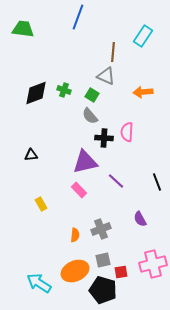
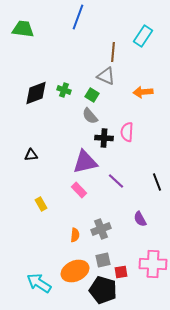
pink cross: rotated 16 degrees clockwise
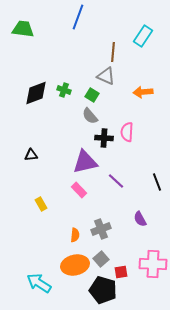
gray square: moved 2 px left, 1 px up; rotated 28 degrees counterclockwise
orange ellipse: moved 6 px up; rotated 12 degrees clockwise
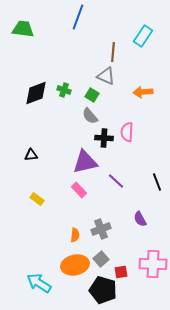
yellow rectangle: moved 4 px left, 5 px up; rotated 24 degrees counterclockwise
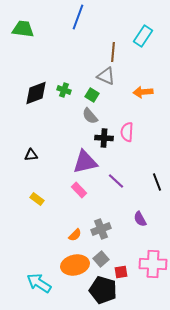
orange semicircle: rotated 40 degrees clockwise
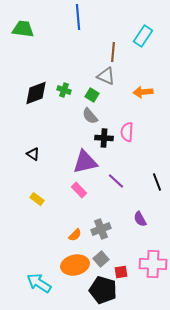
blue line: rotated 25 degrees counterclockwise
black triangle: moved 2 px right, 1 px up; rotated 40 degrees clockwise
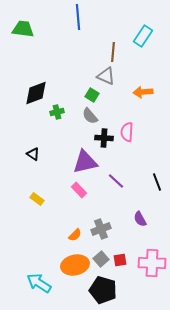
green cross: moved 7 px left, 22 px down; rotated 32 degrees counterclockwise
pink cross: moved 1 px left, 1 px up
red square: moved 1 px left, 12 px up
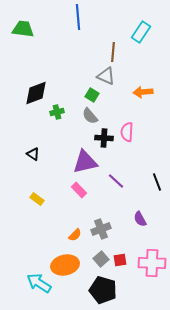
cyan rectangle: moved 2 px left, 4 px up
orange ellipse: moved 10 px left
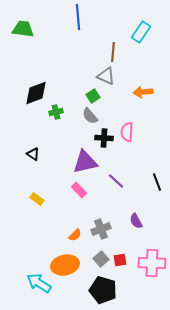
green square: moved 1 px right, 1 px down; rotated 24 degrees clockwise
green cross: moved 1 px left
purple semicircle: moved 4 px left, 2 px down
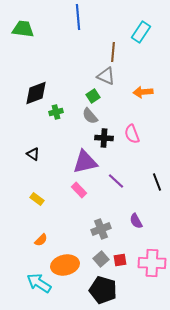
pink semicircle: moved 5 px right, 2 px down; rotated 24 degrees counterclockwise
orange semicircle: moved 34 px left, 5 px down
